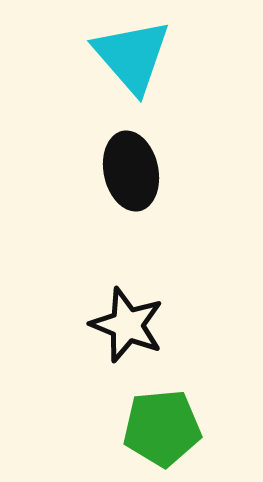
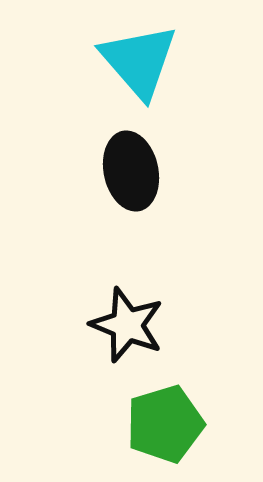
cyan triangle: moved 7 px right, 5 px down
green pentagon: moved 3 px right, 4 px up; rotated 12 degrees counterclockwise
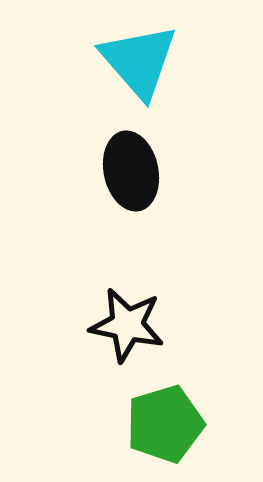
black star: rotated 10 degrees counterclockwise
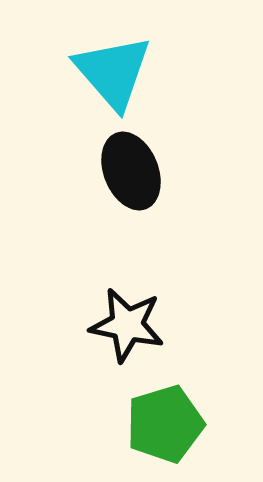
cyan triangle: moved 26 px left, 11 px down
black ellipse: rotated 10 degrees counterclockwise
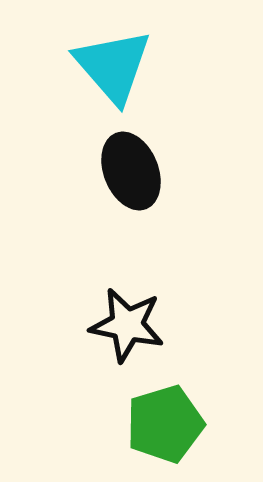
cyan triangle: moved 6 px up
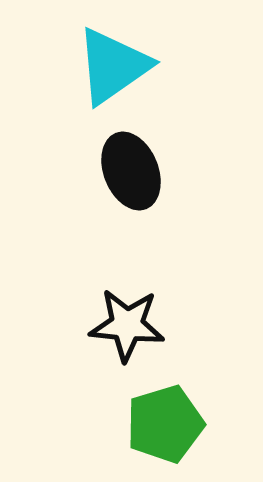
cyan triangle: rotated 36 degrees clockwise
black star: rotated 6 degrees counterclockwise
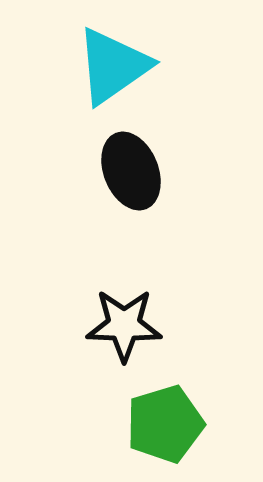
black star: moved 3 px left; rotated 4 degrees counterclockwise
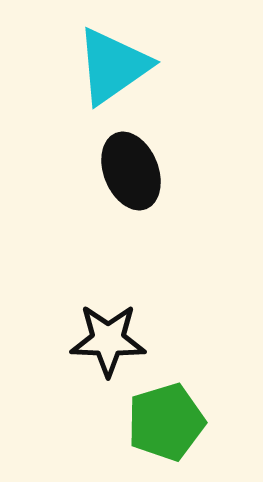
black star: moved 16 px left, 15 px down
green pentagon: moved 1 px right, 2 px up
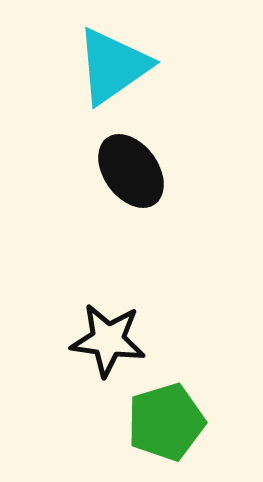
black ellipse: rotated 14 degrees counterclockwise
black star: rotated 6 degrees clockwise
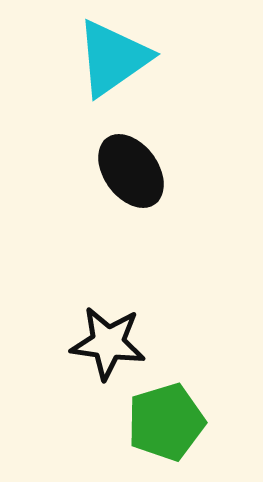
cyan triangle: moved 8 px up
black star: moved 3 px down
